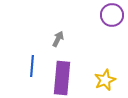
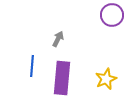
yellow star: moved 1 px right, 1 px up
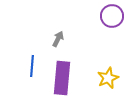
purple circle: moved 1 px down
yellow star: moved 2 px right, 1 px up
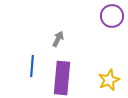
yellow star: moved 1 px right, 2 px down
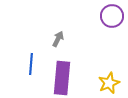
blue line: moved 1 px left, 2 px up
yellow star: moved 3 px down
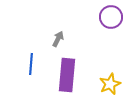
purple circle: moved 1 px left, 1 px down
purple rectangle: moved 5 px right, 3 px up
yellow star: moved 1 px right, 1 px down
